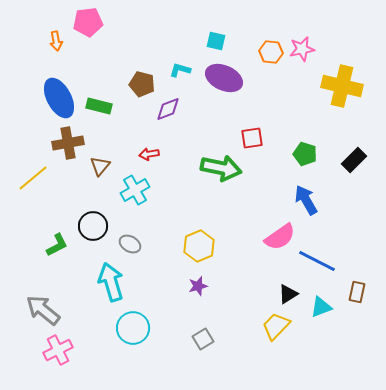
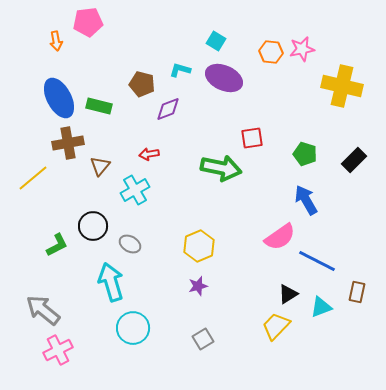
cyan square: rotated 18 degrees clockwise
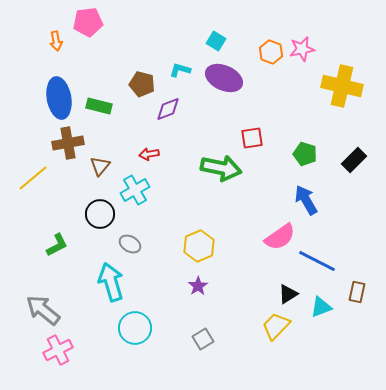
orange hexagon: rotated 15 degrees clockwise
blue ellipse: rotated 18 degrees clockwise
black circle: moved 7 px right, 12 px up
purple star: rotated 18 degrees counterclockwise
cyan circle: moved 2 px right
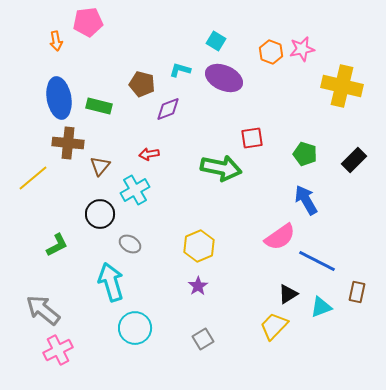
brown cross: rotated 16 degrees clockwise
yellow trapezoid: moved 2 px left
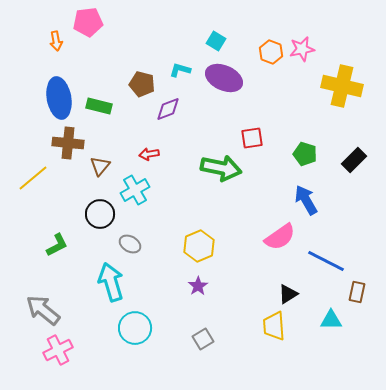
blue line: moved 9 px right
cyan triangle: moved 10 px right, 13 px down; rotated 20 degrees clockwise
yellow trapezoid: rotated 48 degrees counterclockwise
